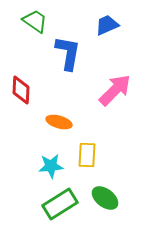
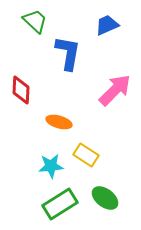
green trapezoid: rotated 8 degrees clockwise
yellow rectangle: moved 1 px left; rotated 60 degrees counterclockwise
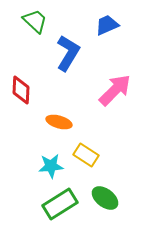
blue L-shape: rotated 21 degrees clockwise
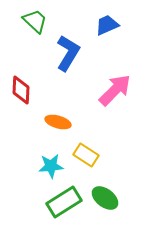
orange ellipse: moved 1 px left
green rectangle: moved 4 px right, 2 px up
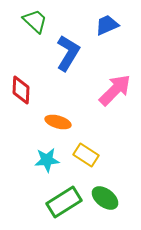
cyan star: moved 4 px left, 6 px up
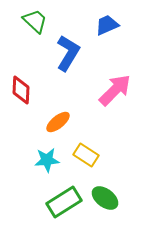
orange ellipse: rotated 55 degrees counterclockwise
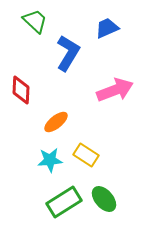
blue trapezoid: moved 3 px down
pink arrow: rotated 24 degrees clockwise
orange ellipse: moved 2 px left
cyan star: moved 3 px right
green ellipse: moved 1 px left, 1 px down; rotated 12 degrees clockwise
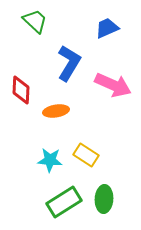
blue L-shape: moved 1 px right, 10 px down
pink arrow: moved 2 px left, 5 px up; rotated 45 degrees clockwise
orange ellipse: moved 11 px up; rotated 30 degrees clockwise
cyan star: rotated 10 degrees clockwise
green ellipse: rotated 44 degrees clockwise
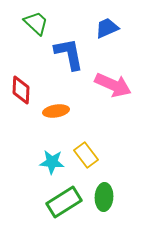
green trapezoid: moved 1 px right, 2 px down
blue L-shape: moved 9 px up; rotated 42 degrees counterclockwise
yellow rectangle: rotated 20 degrees clockwise
cyan star: moved 2 px right, 2 px down
green ellipse: moved 2 px up
